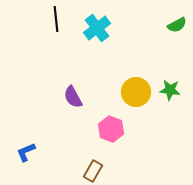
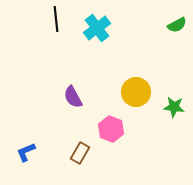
green star: moved 4 px right, 17 px down
brown rectangle: moved 13 px left, 18 px up
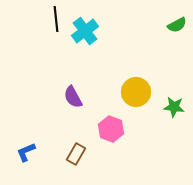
cyan cross: moved 12 px left, 3 px down
brown rectangle: moved 4 px left, 1 px down
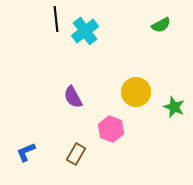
green semicircle: moved 16 px left
green star: rotated 15 degrees clockwise
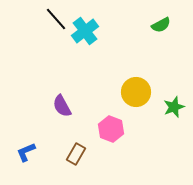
black line: rotated 35 degrees counterclockwise
purple semicircle: moved 11 px left, 9 px down
green star: rotated 30 degrees clockwise
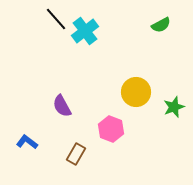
blue L-shape: moved 1 px right, 10 px up; rotated 60 degrees clockwise
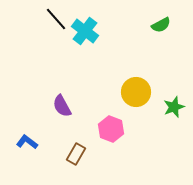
cyan cross: rotated 16 degrees counterclockwise
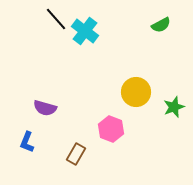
purple semicircle: moved 17 px left, 2 px down; rotated 45 degrees counterclockwise
blue L-shape: rotated 105 degrees counterclockwise
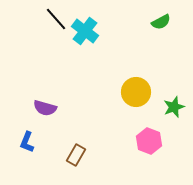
green semicircle: moved 3 px up
pink hexagon: moved 38 px right, 12 px down
brown rectangle: moved 1 px down
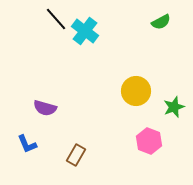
yellow circle: moved 1 px up
blue L-shape: moved 2 px down; rotated 45 degrees counterclockwise
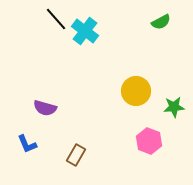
green star: rotated 15 degrees clockwise
